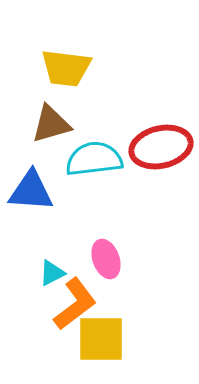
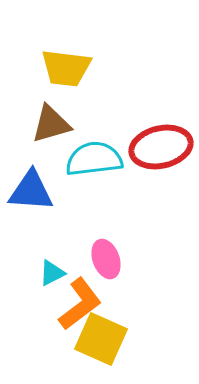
orange L-shape: moved 5 px right
yellow square: rotated 24 degrees clockwise
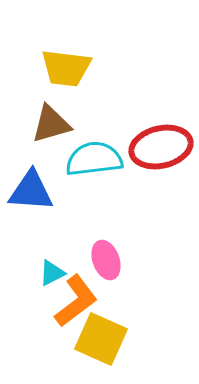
pink ellipse: moved 1 px down
orange L-shape: moved 4 px left, 3 px up
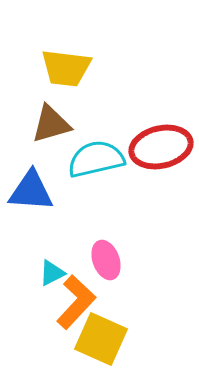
cyan semicircle: moved 2 px right; rotated 6 degrees counterclockwise
orange L-shape: moved 1 px down; rotated 10 degrees counterclockwise
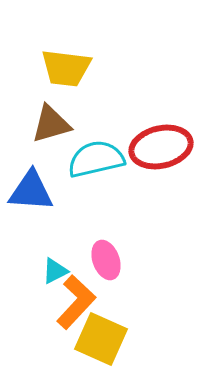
cyan triangle: moved 3 px right, 2 px up
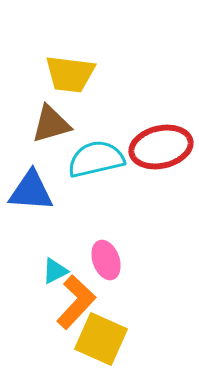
yellow trapezoid: moved 4 px right, 6 px down
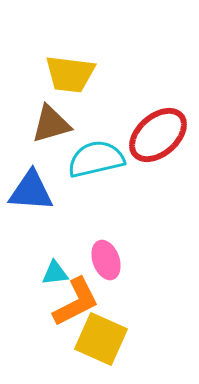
red ellipse: moved 3 px left, 12 px up; rotated 28 degrees counterclockwise
cyan triangle: moved 2 px down; rotated 20 degrees clockwise
orange L-shape: rotated 20 degrees clockwise
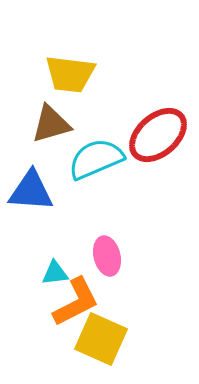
cyan semicircle: rotated 10 degrees counterclockwise
pink ellipse: moved 1 px right, 4 px up; rotated 6 degrees clockwise
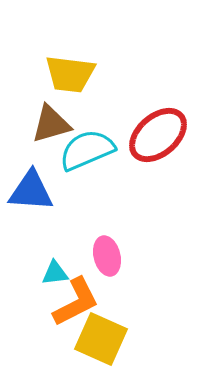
cyan semicircle: moved 9 px left, 9 px up
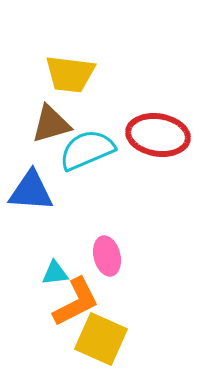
red ellipse: rotated 50 degrees clockwise
